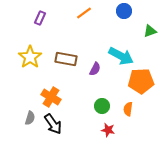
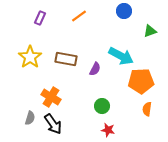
orange line: moved 5 px left, 3 px down
orange semicircle: moved 19 px right
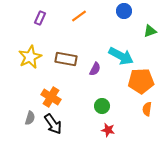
yellow star: rotated 10 degrees clockwise
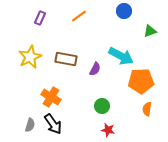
gray semicircle: moved 7 px down
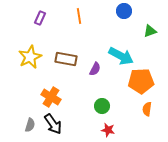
orange line: rotated 63 degrees counterclockwise
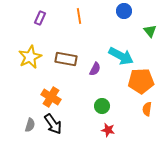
green triangle: rotated 48 degrees counterclockwise
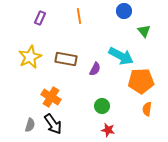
green triangle: moved 6 px left
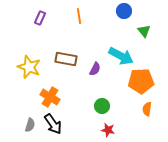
yellow star: moved 1 px left, 10 px down; rotated 25 degrees counterclockwise
orange cross: moved 1 px left
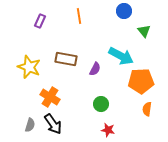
purple rectangle: moved 3 px down
green circle: moved 1 px left, 2 px up
